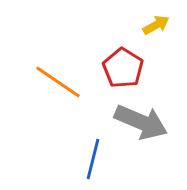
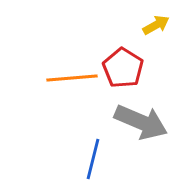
orange line: moved 14 px right, 4 px up; rotated 39 degrees counterclockwise
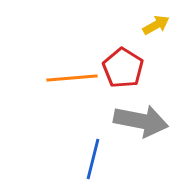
gray arrow: moved 1 px up; rotated 12 degrees counterclockwise
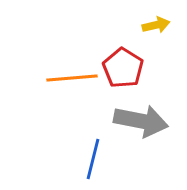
yellow arrow: rotated 16 degrees clockwise
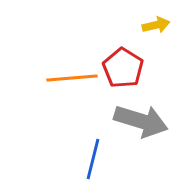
gray arrow: rotated 6 degrees clockwise
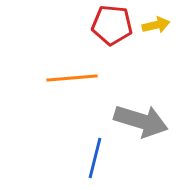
red pentagon: moved 11 px left, 43 px up; rotated 27 degrees counterclockwise
blue line: moved 2 px right, 1 px up
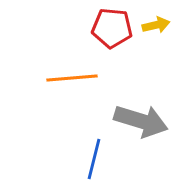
red pentagon: moved 3 px down
blue line: moved 1 px left, 1 px down
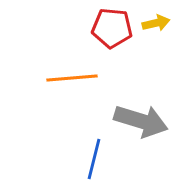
yellow arrow: moved 2 px up
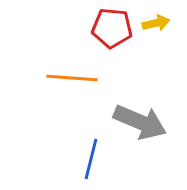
orange line: rotated 9 degrees clockwise
gray arrow: moved 1 px left, 1 px down; rotated 6 degrees clockwise
blue line: moved 3 px left
